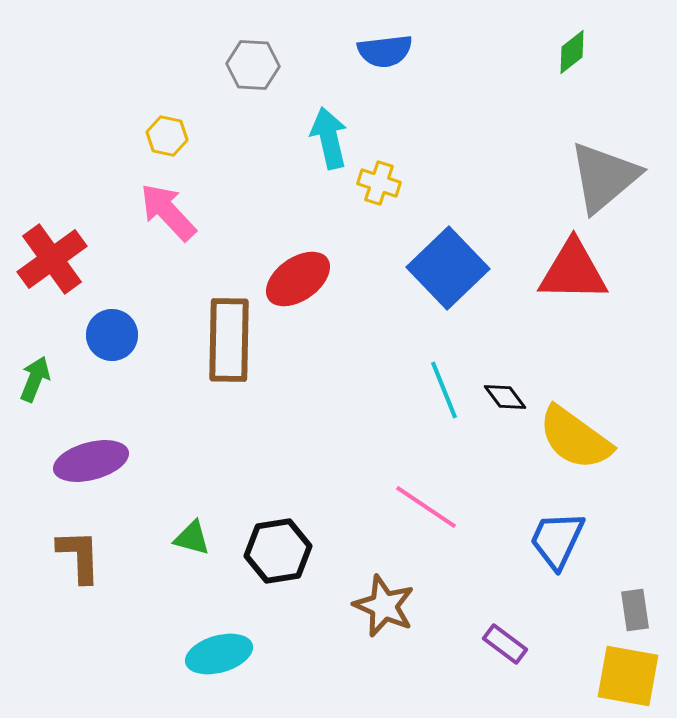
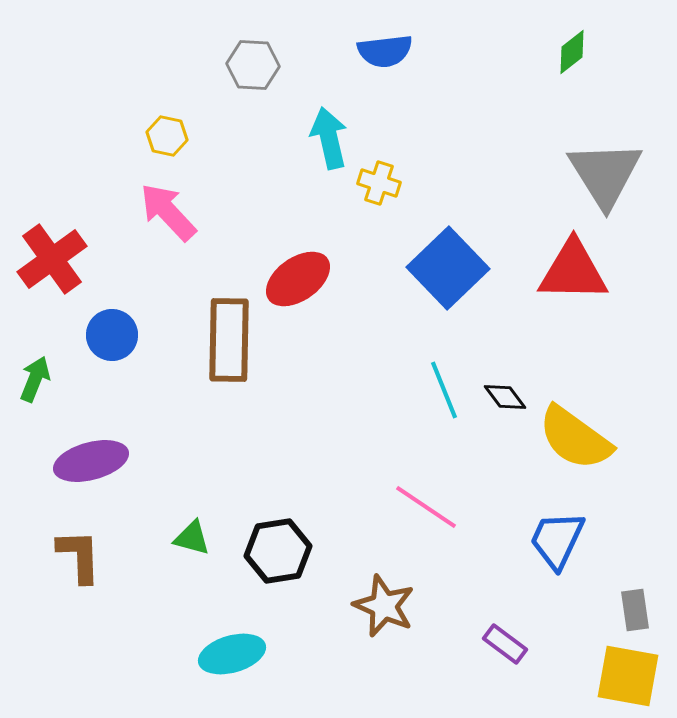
gray triangle: moved 1 px right, 3 px up; rotated 22 degrees counterclockwise
cyan ellipse: moved 13 px right
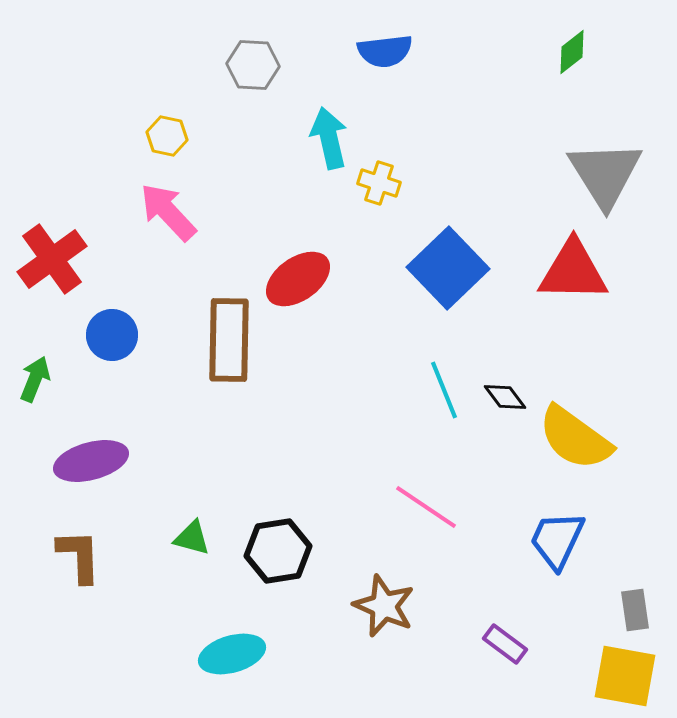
yellow square: moved 3 px left
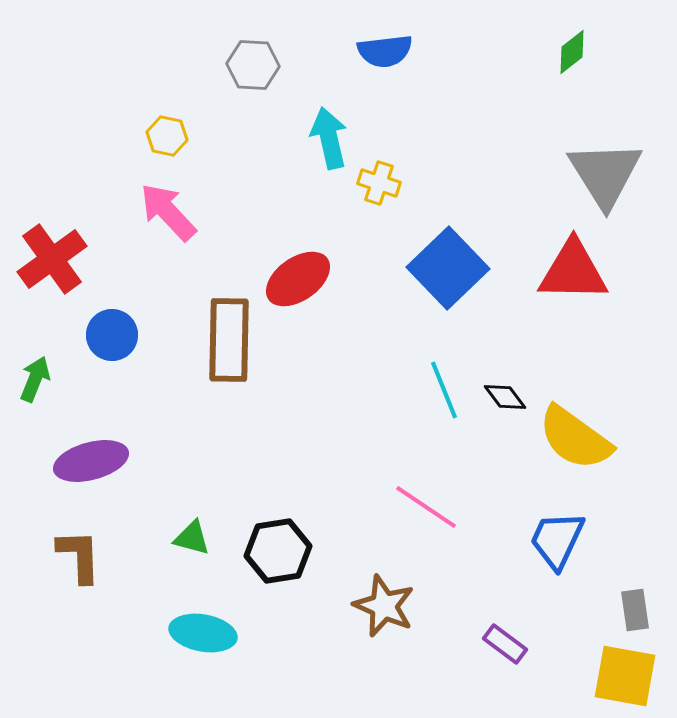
cyan ellipse: moved 29 px left, 21 px up; rotated 26 degrees clockwise
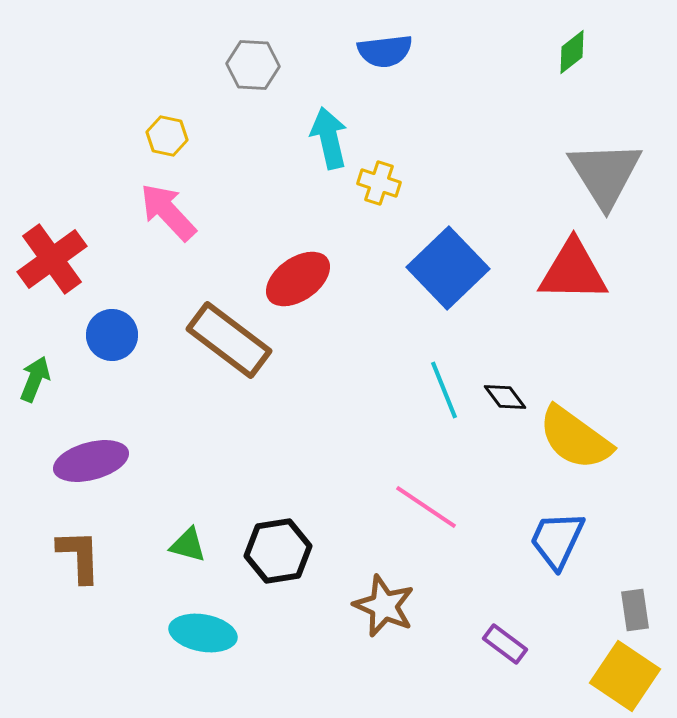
brown rectangle: rotated 54 degrees counterclockwise
green triangle: moved 4 px left, 7 px down
yellow square: rotated 24 degrees clockwise
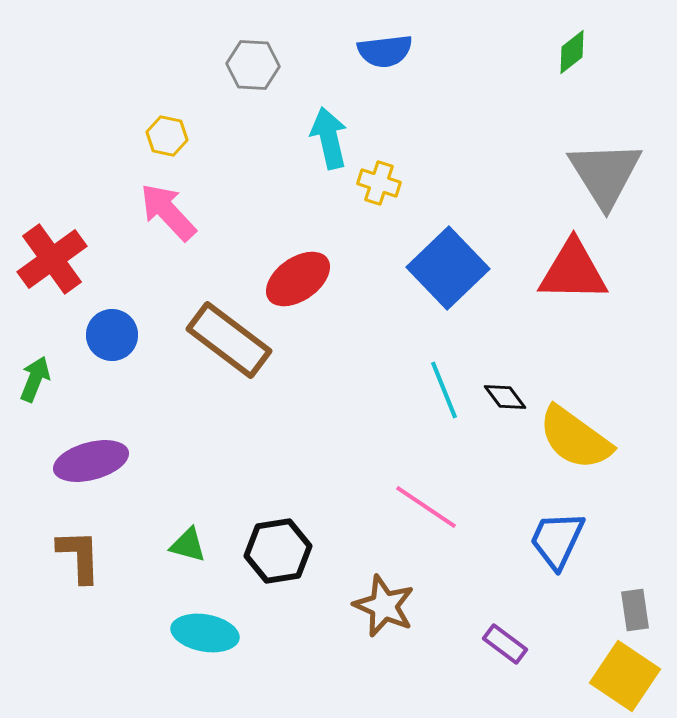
cyan ellipse: moved 2 px right
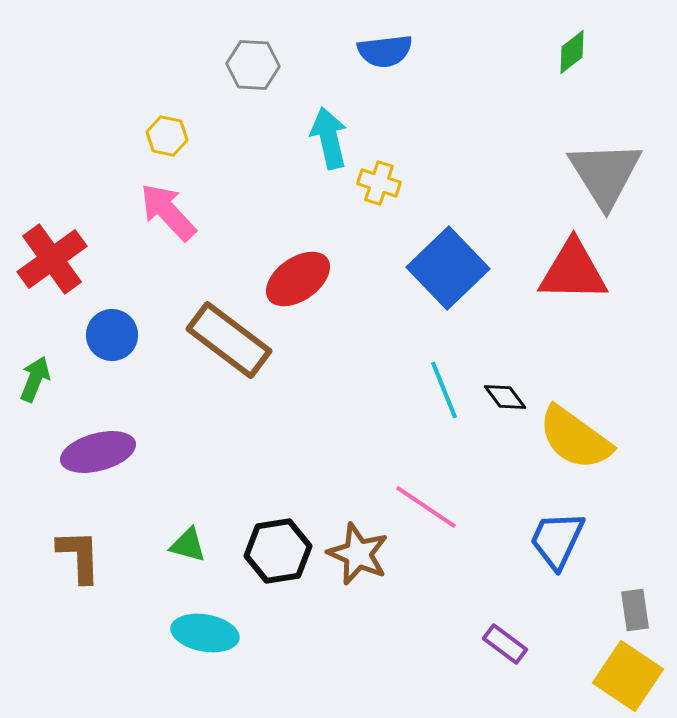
purple ellipse: moved 7 px right, 9 px up
brown star: moved 26 px left, 52 px up
yellow square: moved 3 px right
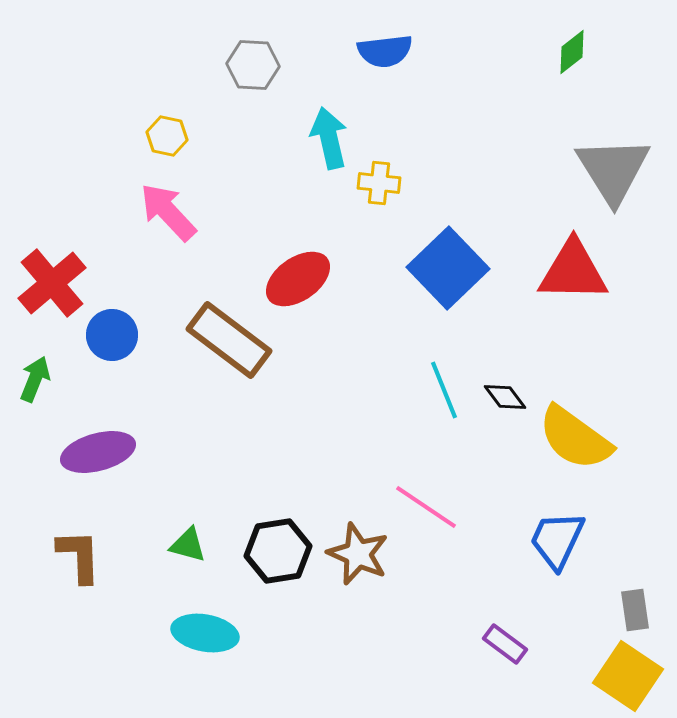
gray triangle: moved 8 px right, 4 px up
yellow cross: rotated 12 degrees counterclockwise
red cross: moved 24 px down; rotated 4 degrees counterclockwise
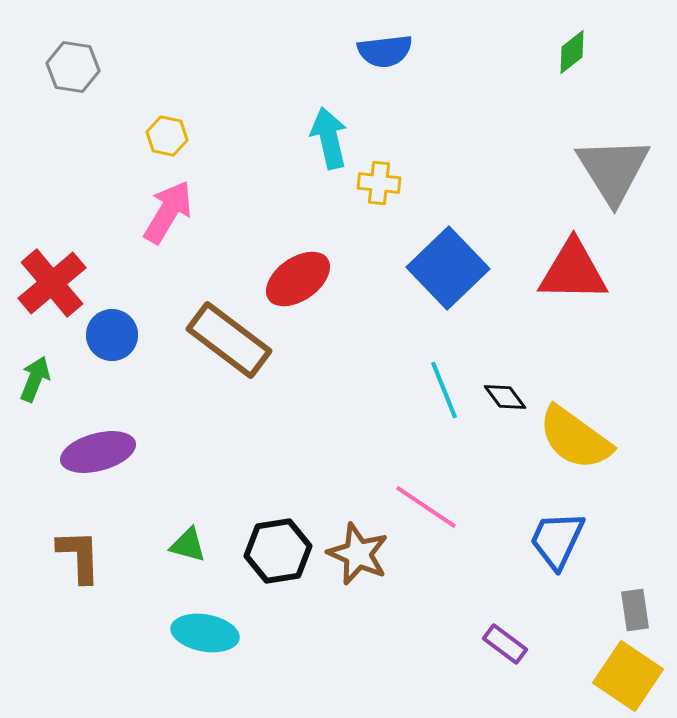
gray hexagon: moved 180 px left, 2 px down; rotated 6 degrees clockwise
pink arrow: rotated 74 degrees clockwise
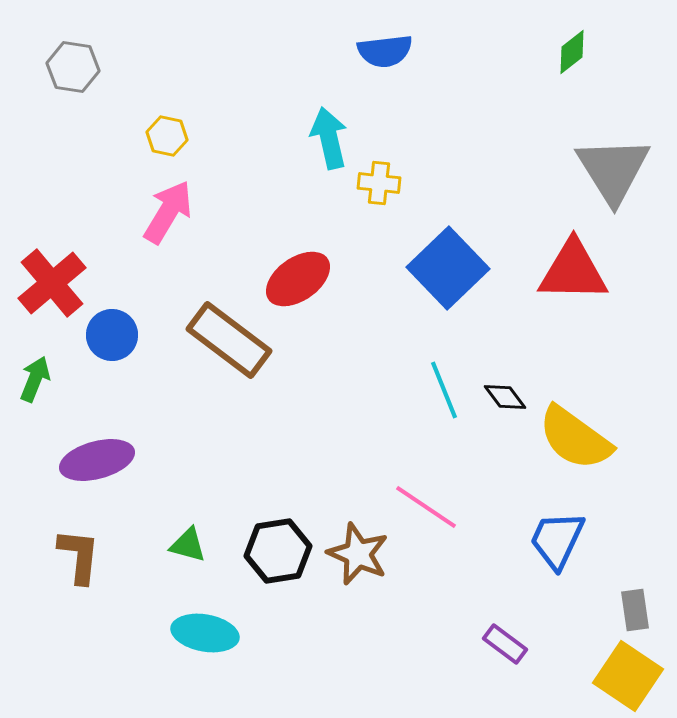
purple ellipse: moved 1 px left, 8 px down
brown L-shape: rotated 8 degrees clockwise
